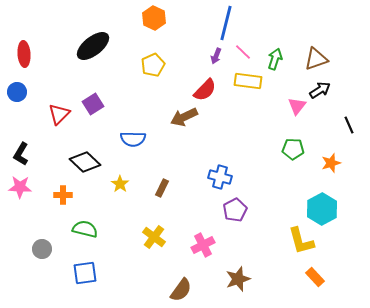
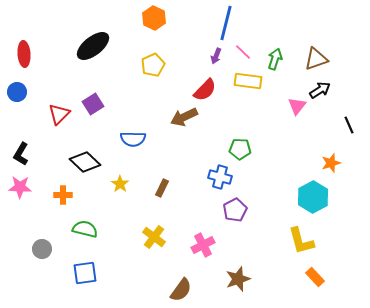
green pentagon: moved 53 px left
cyan hexagon: moved 9 px left, 12 px up
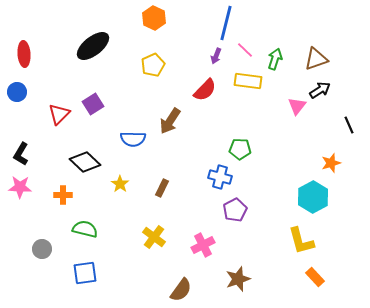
pink line: moved 2 px right, 2 px up
brown arrow: moved 14 px left, 4 px down; rotated 32 degrees counterclockwise
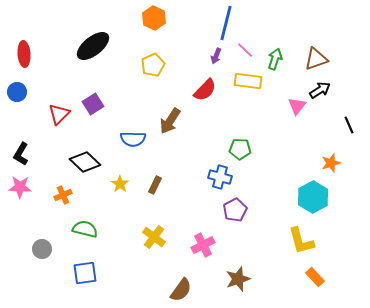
brown rectangle: moved 7 px left, 3 px up
orange cross: rotated 24 degrees counterclockwise
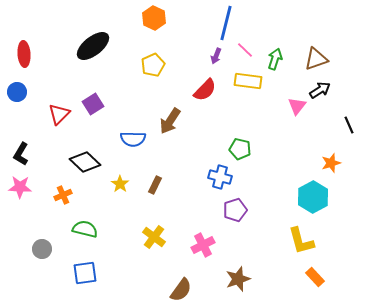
green pentagon: rotated 10 degrees clockwise
purple pentagon: rotated 10 degrees clockwise
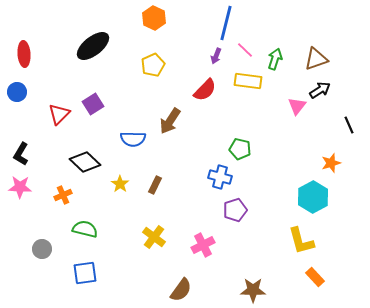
brown star: moved 15 px right, 11 px down; rotated 20 degrees clockwise
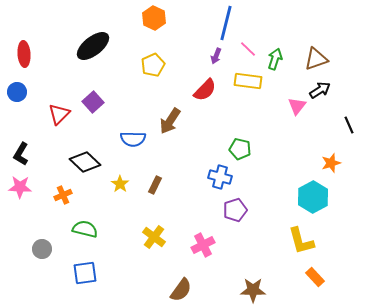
pink line: moved 3 px right, 1 px up
purple square: moved 2 px up; rotated 10 degrees counterclockwise
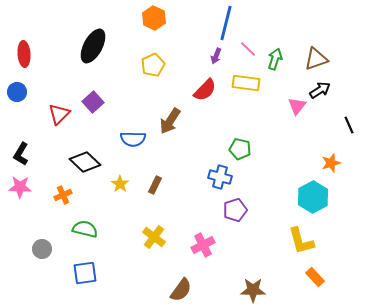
black ellipse: rotated 24 degrees counterclockwise
yellow rectangle: moved 2 px left, 2 px down
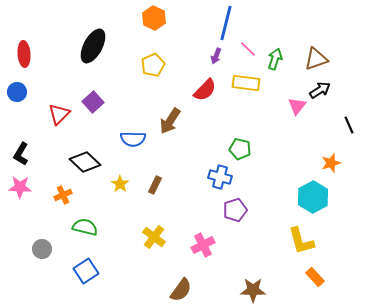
green semicircle: moved 2 px up
blue square: moved 1 px right, 2 px up; rotated 25 degrees counterclockwise
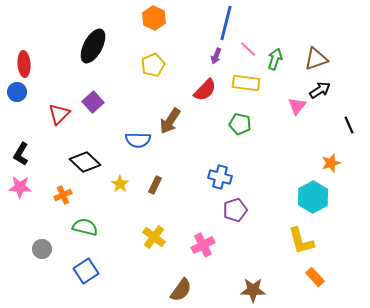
red ellipse: moved 10 px down
blue semicircle: moved 5 px right, 1 px down
green pentagon: moved 25 px up
